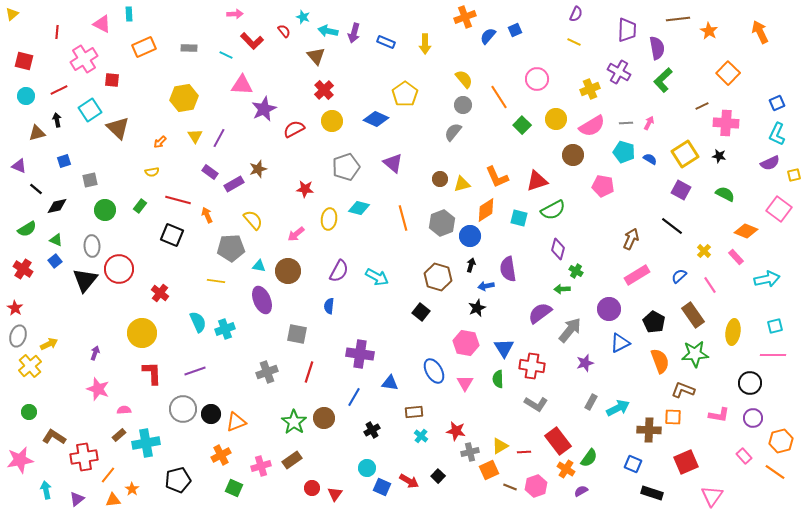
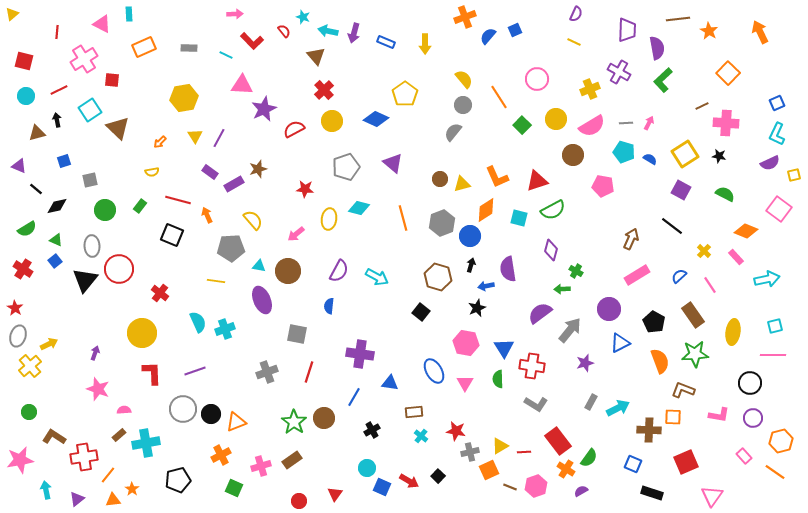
purple diamond at (558, 249): moved 7 px left, 1 px down
red circle at (312, 488): moved 13 px left, 13 px down
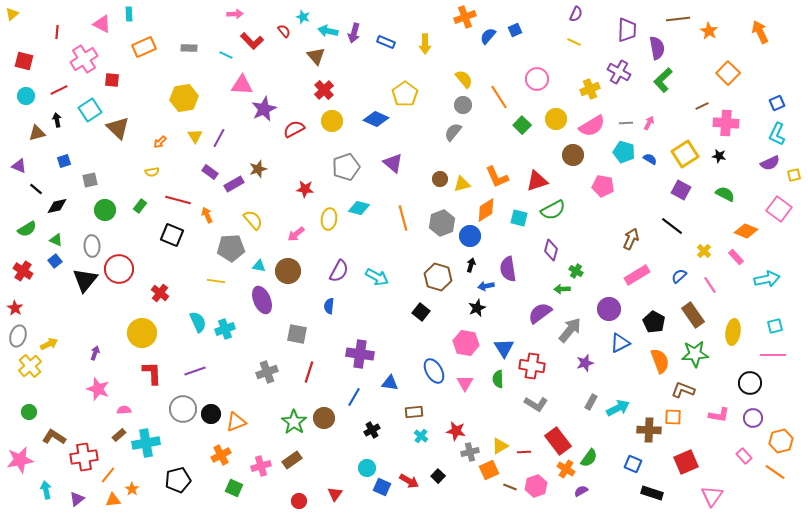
red cross at (23, 269): moved 2 px down
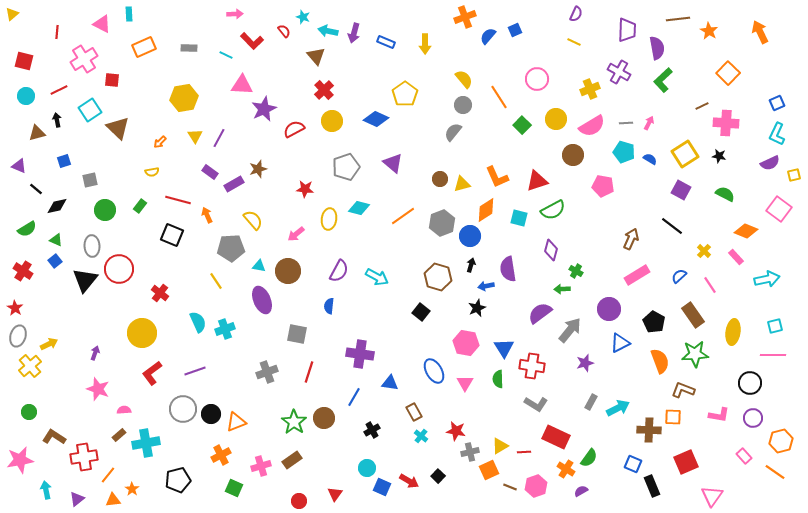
orange line at (403, 218): moved 2 px up; rotated 70 degrees clockwise
yellow line at (216, 281): rotated 48 degrees clockwise
red L-shape at (152, 373): rotated 125 degrees counterclockwise
brown rectangle at (414, 412): rotated 66 degrees clockwise
red rectangle at (558, 441): moved 2 px left, 4 px up; rotated 28 degrees counterclockwise
black rectangle at (652, 493): moved 7 px up; rotated 50 degrees clockwise
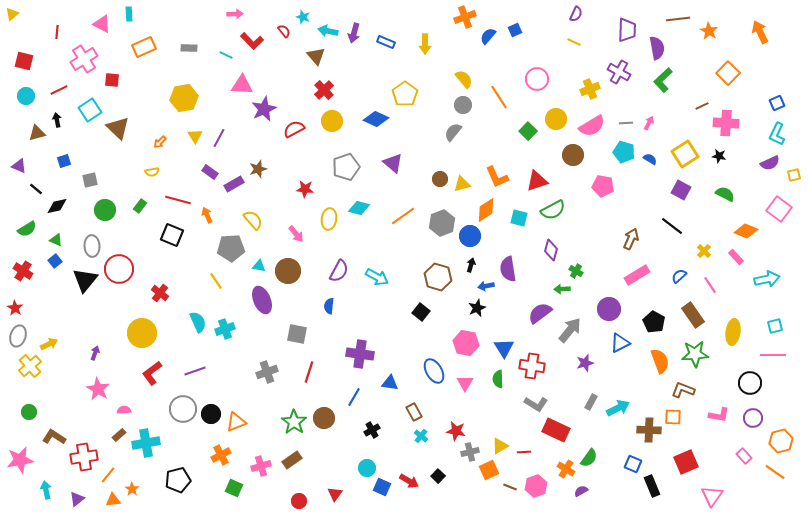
green square at (522, 125): moved 6 px right, 6 px down
pink arrow at (296, 234): rotated 90 degrees counterclockwise
pink star at (98, 389): rotated 10 degrees clockwise
red rectangle at (556, 437): moved 7 px up
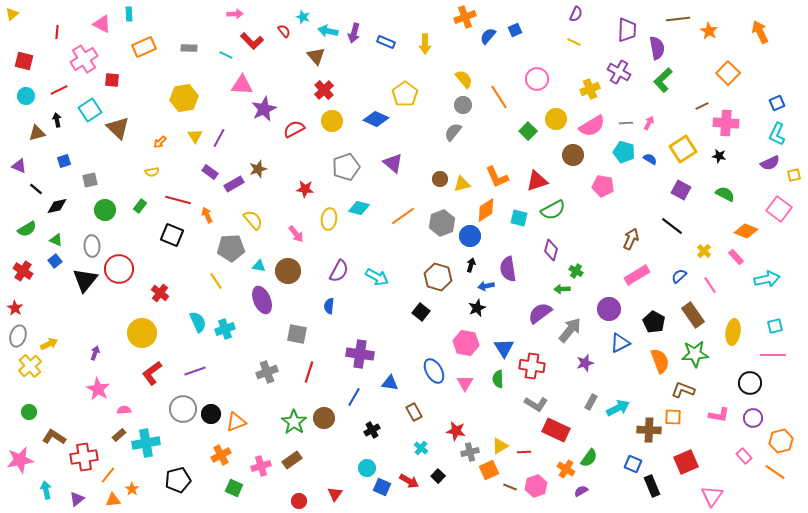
yellow square at (685, 154): moved 2 px left, 5 px up
cyan cross at (421, 436): moved 12 px down
